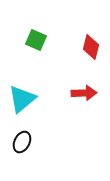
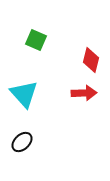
red diamond: moved 13 px down
cyan triangle: moved 2 px right, 5 px up; rotated 32 degrees counterclockwise
black ellipse: rotated 20 degrees clockwise
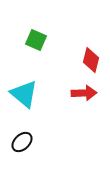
cyan triangle: rotated 8 degrees counterclockwise
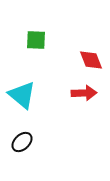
green square: rotated 20 degrees counterclockwise
red diamond: rotated 35 degrees counterclockwise
cyan triangle: moved 2 px left, 1 px down
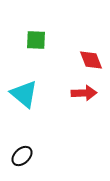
cyan triangle: moved 2 px right, 1 px up
black ellipse: moved 14 px down
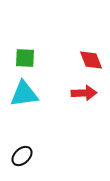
green square: moved 11 px left, 18 px down
cyan triangle: rotated 48 degrees counterclockwise
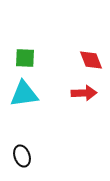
black ellipse: rotated 65 degrees counterclockwise
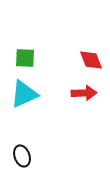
cyan triangle: rotated 16 degrees counterclockwise
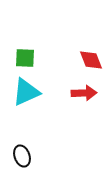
cyan triangle: moved 2 px right, 2 px up
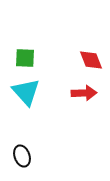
cyan triangle: rotated 48 degrees counterclockwise
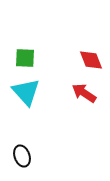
red arrow: rotated 145 degrees counterclockwise
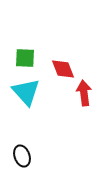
red diamond: moved 28 px left, 9 px down
red arrow: rotated 50 degrees clockwise
